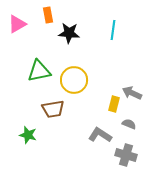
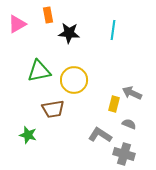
gray cross: moved 2 px left, 1 px up
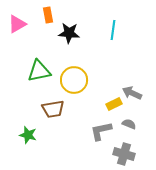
yellow rectangle: rotated 49 degrees clockwise
gray L-shape: moved 1 px right, 4 px up; rotated 45 degrees counterclockwise
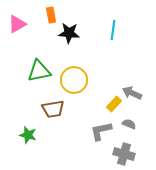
orange rectangle: moved 3 px right
yellow rectangle: rotated 21 degrees counterclockwise
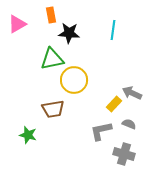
green triangle: moved 13 px right, 12 px up
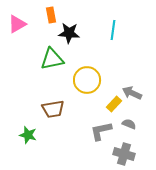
yellow circle: moved 13 px right
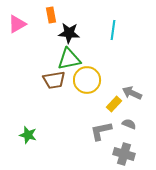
green triangle: moved 17 px right
brown trapezoid: moved 1 px right, 29 px up
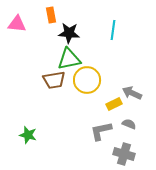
pink triangle: rotated 36 degrees clockwise
yellow rectangle: rotated 21 degrees clockwise
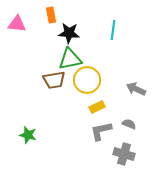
green triangle: moved 1 px right
gray arrow: moved 4 px right, 4 px up
yellow rectangle: moved 17 px left, 3 px down
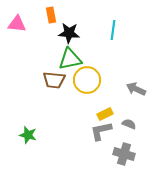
brown trapezoid: rotated 15 degrees clockwise
yellow rectangle: moved 8 px right, 7 px down
